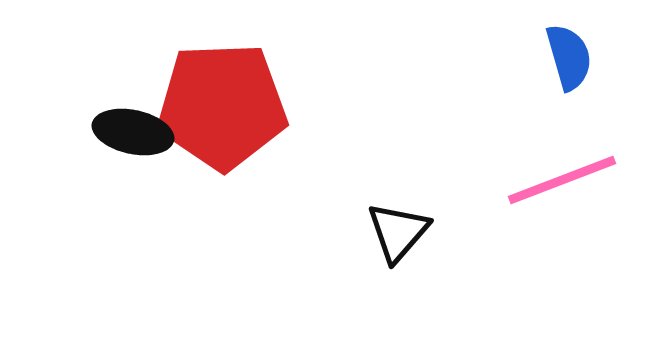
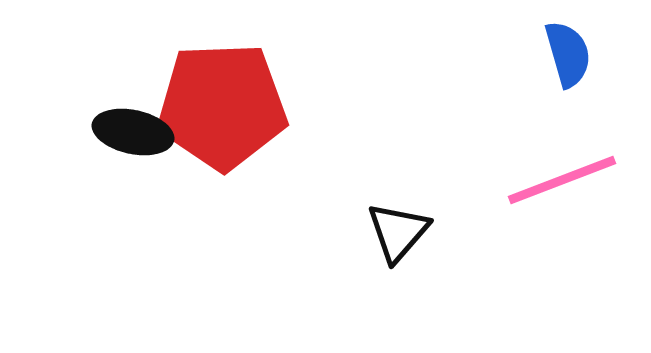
blue semicircle: moved 1 px left, 3 px up
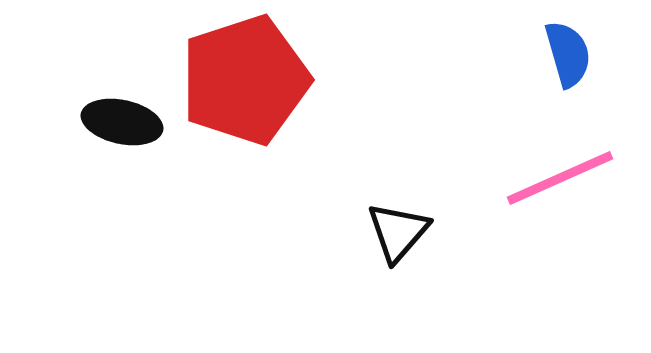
red pentagon: moved 23 px right, 26 px up; rotated 16 degrees counterclockwise
black ellipse: moved 11 px left, 10 px up
pink line: moved 2 px left, 2 px up; rotated 3 degrees counterclockwise
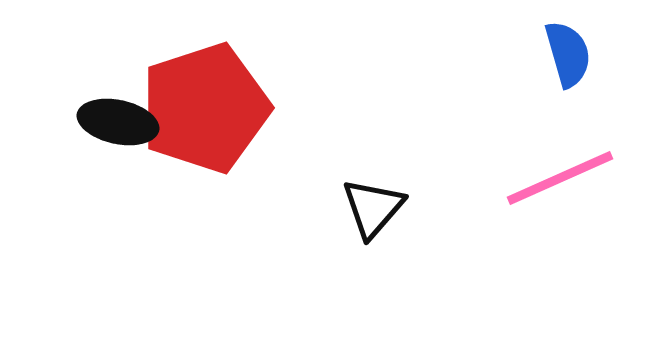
red pentagon: moved 40 px left, 28 px down
black ellipse: moved 4 px left
black triangle: moved 25 px left, 24 px up
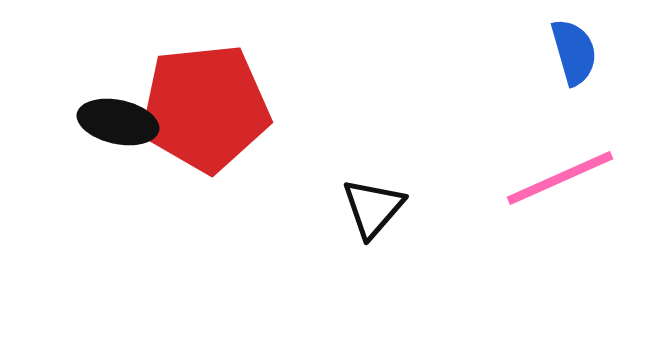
blue semicircle: moved 6 px right, 2 px up
red pentagon: rotated 12 degrees clockwise
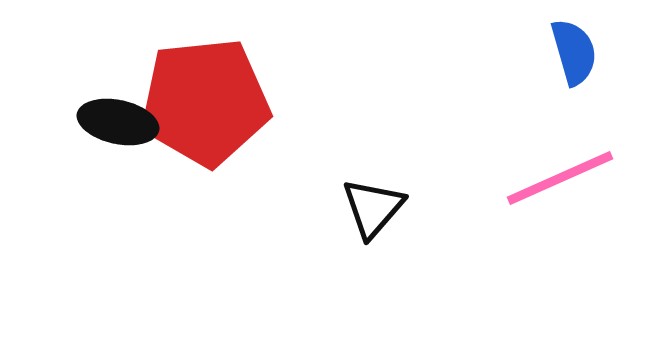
red pentagon: moved 6 px up
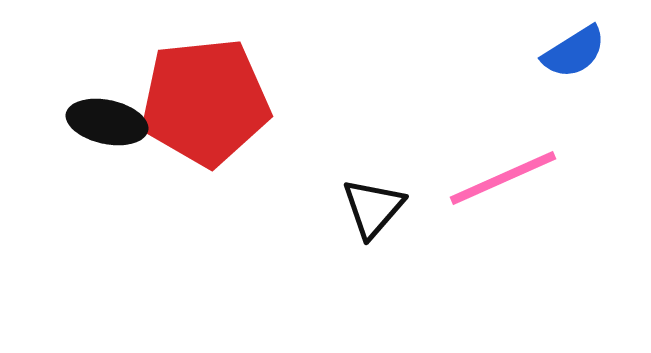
blue semicircle: rotated 74 degrees clockwise
black ellipse: moved 11 px left
pink line: moved 57 px left
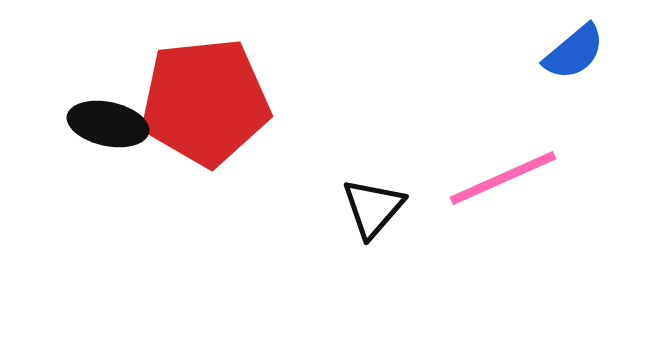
blue semicircle: rotated 8 degrees counterclockwise
black ellipse: moved 1 px right, 2 px down
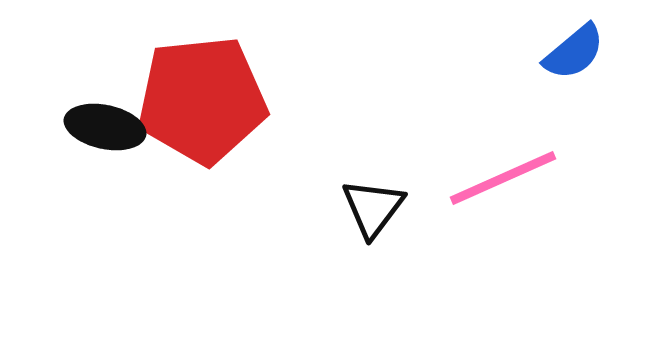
red pentagon: moved 3 px left, 2 px up
black ellipse: moved 3 px left, 3 px down
black triangle: rotated 4 degrees counterclockwise
